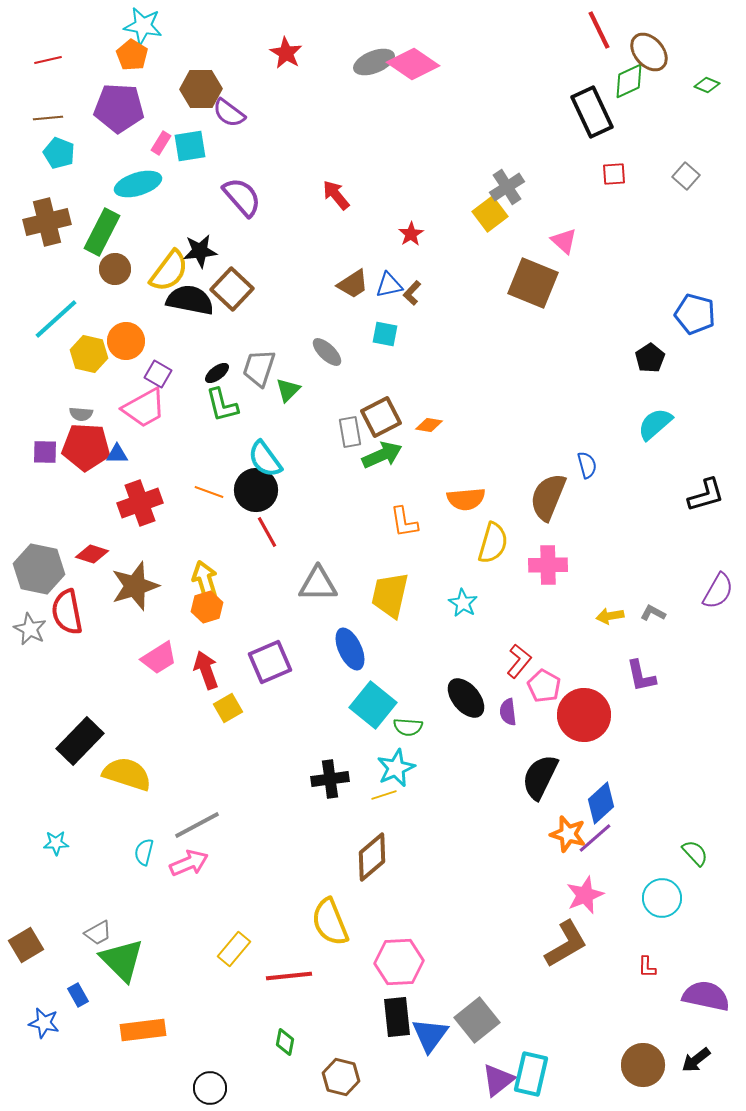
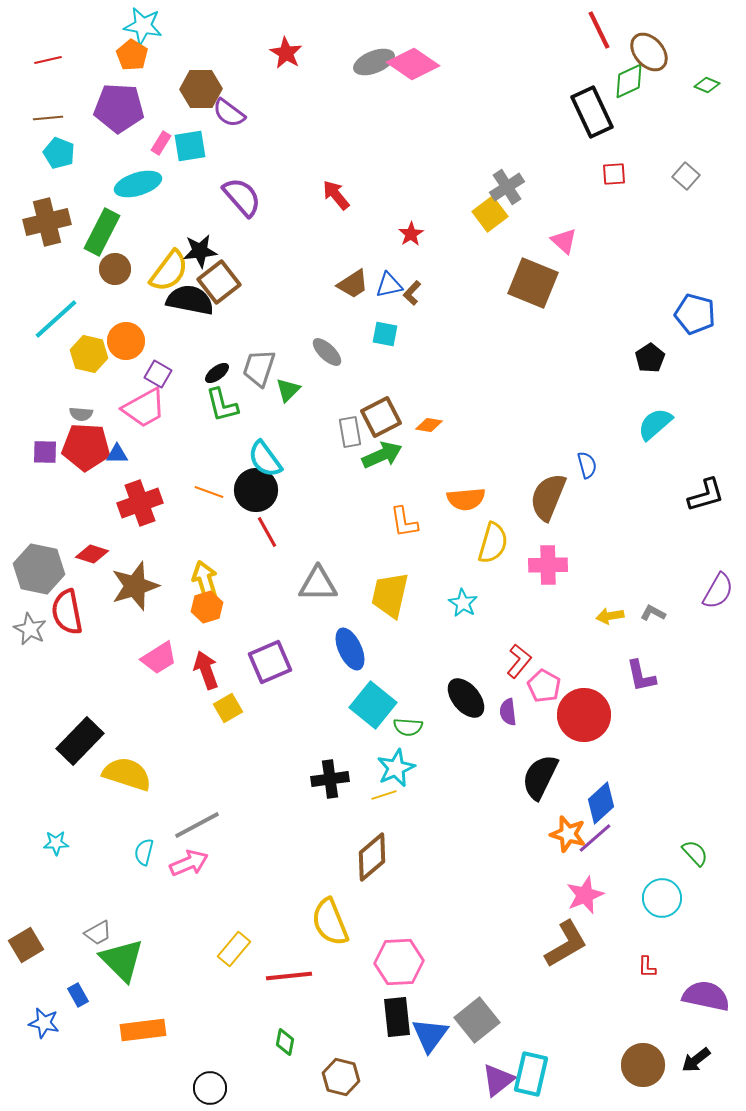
brown square at (232, 289): moved 13 px left, 7 px up; rotated 9 degrees clockwise
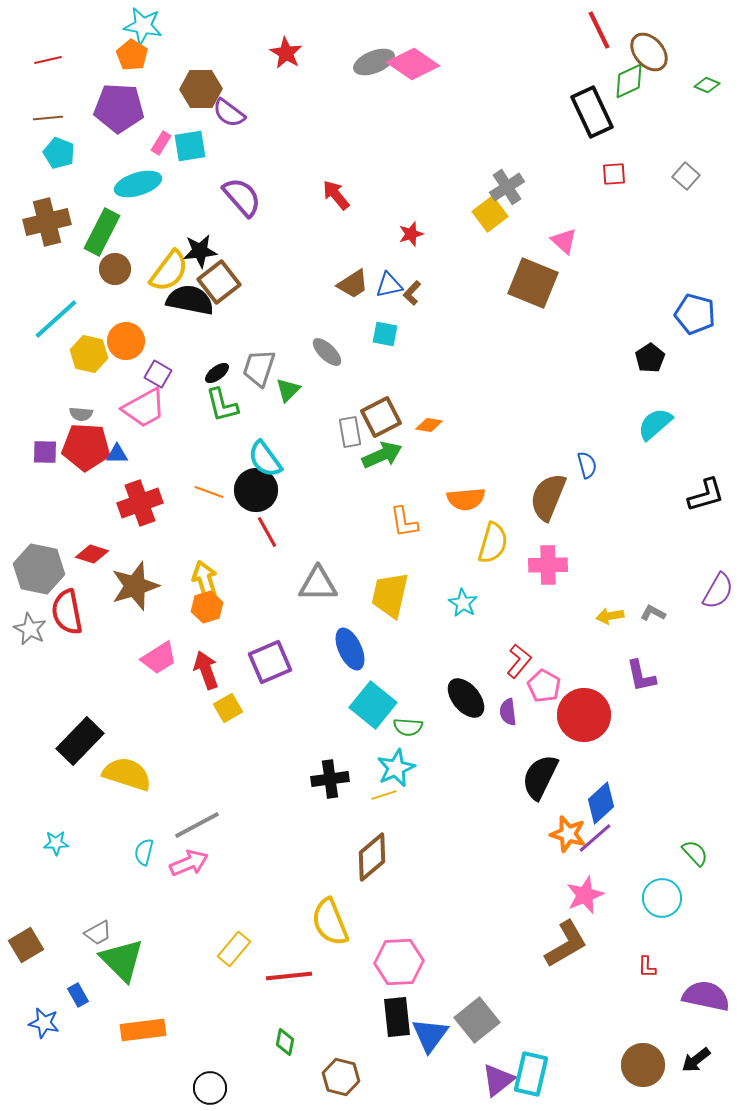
red star at (411, 234): rotated 15 degrees clockwise
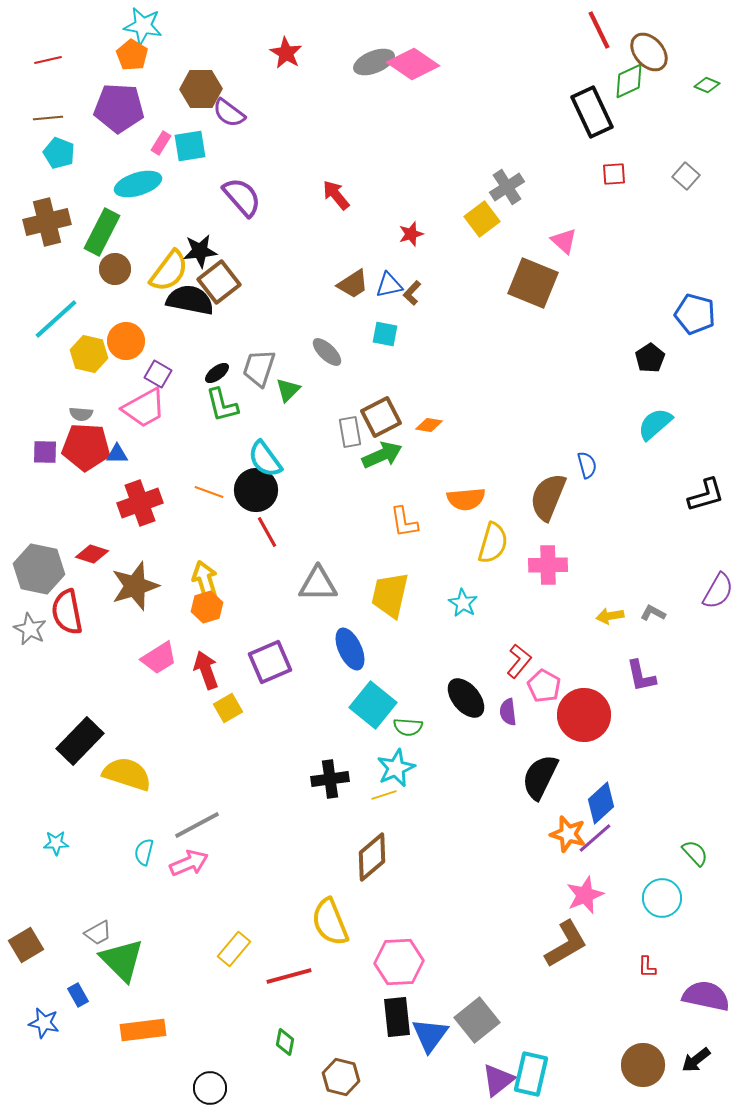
yellow square at (490, 214): moved 8 px left, 5 px down
red line at (289, 976): rotated 9 degrees counterclockwise
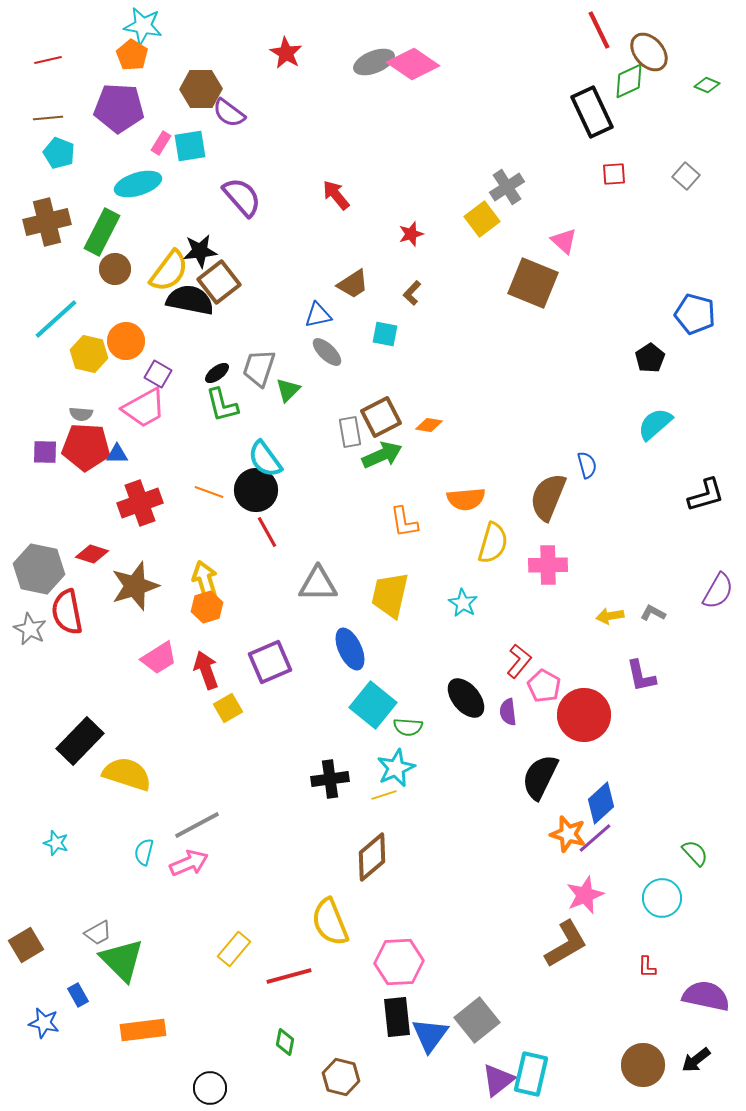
blue triangle at (389, 285): moved 71 px left, 30 px down
cyan star at (56, 843): rotated 20 degrees clockwise
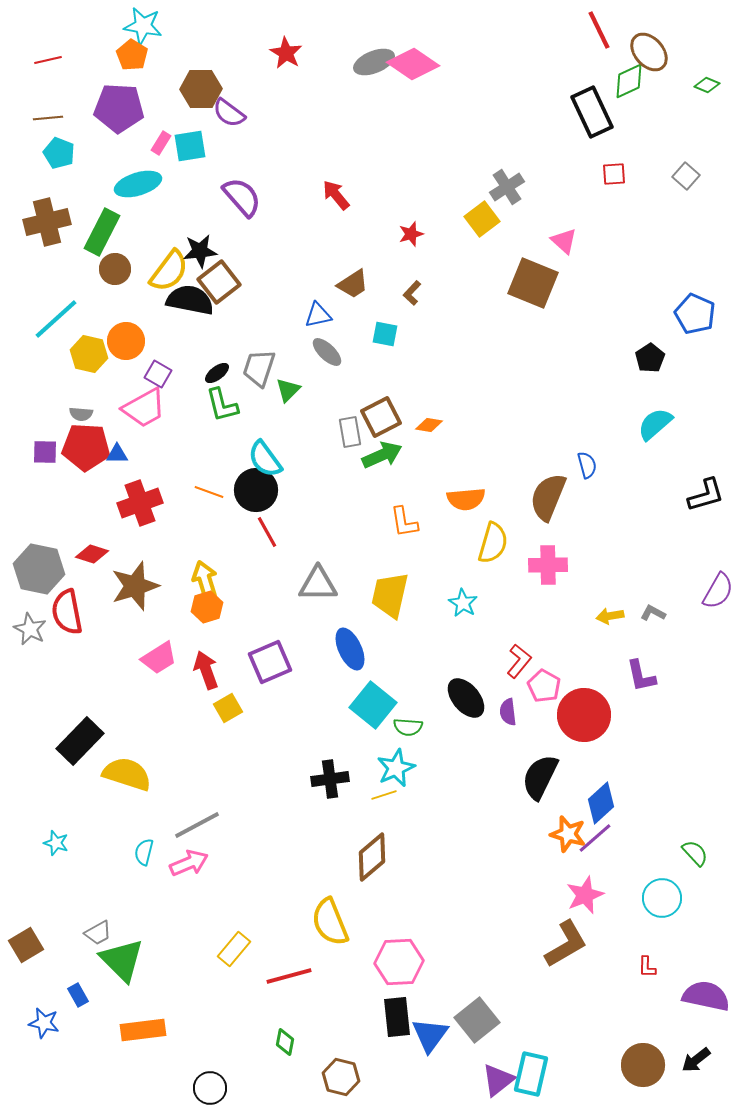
blue pentagon at (695, 314): rotated 9 degrees clockwise
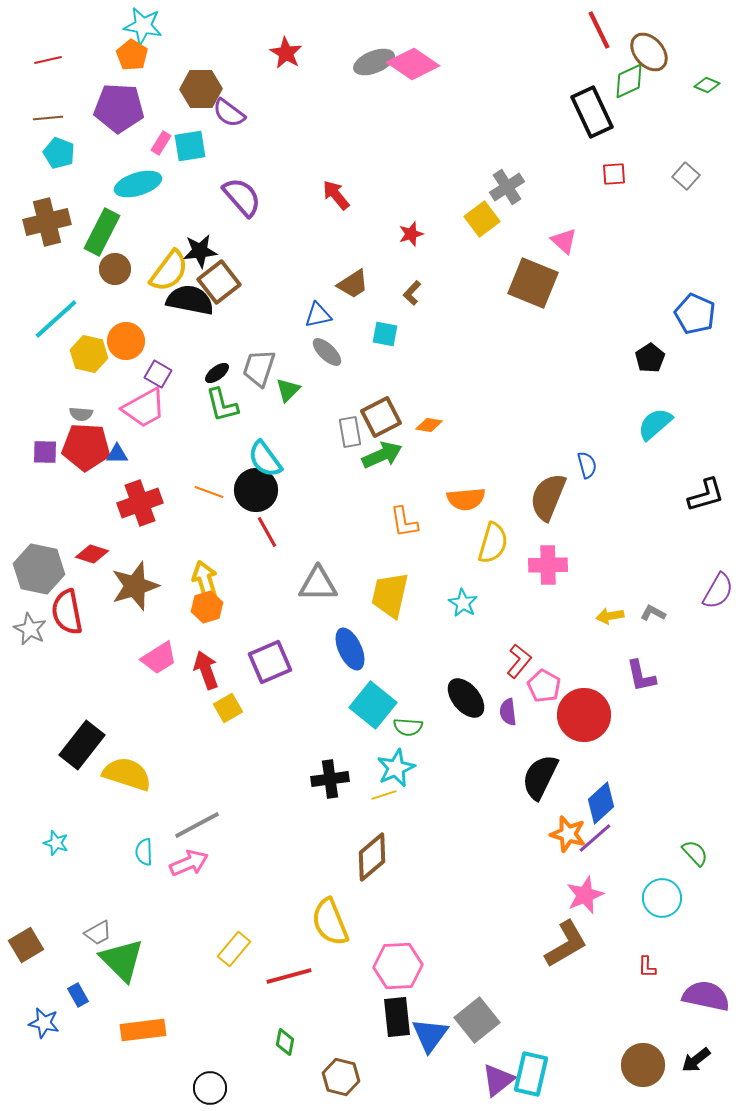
black rectangle at (80, 741): moved 2 px right, 4 px down; rotated 6 degrees counterclockwise
cyan semicircle at (144, 852): rotated 16 degrees counterclockwise
pink hexagon at (399, 962): moved 1 px left, 4 px down
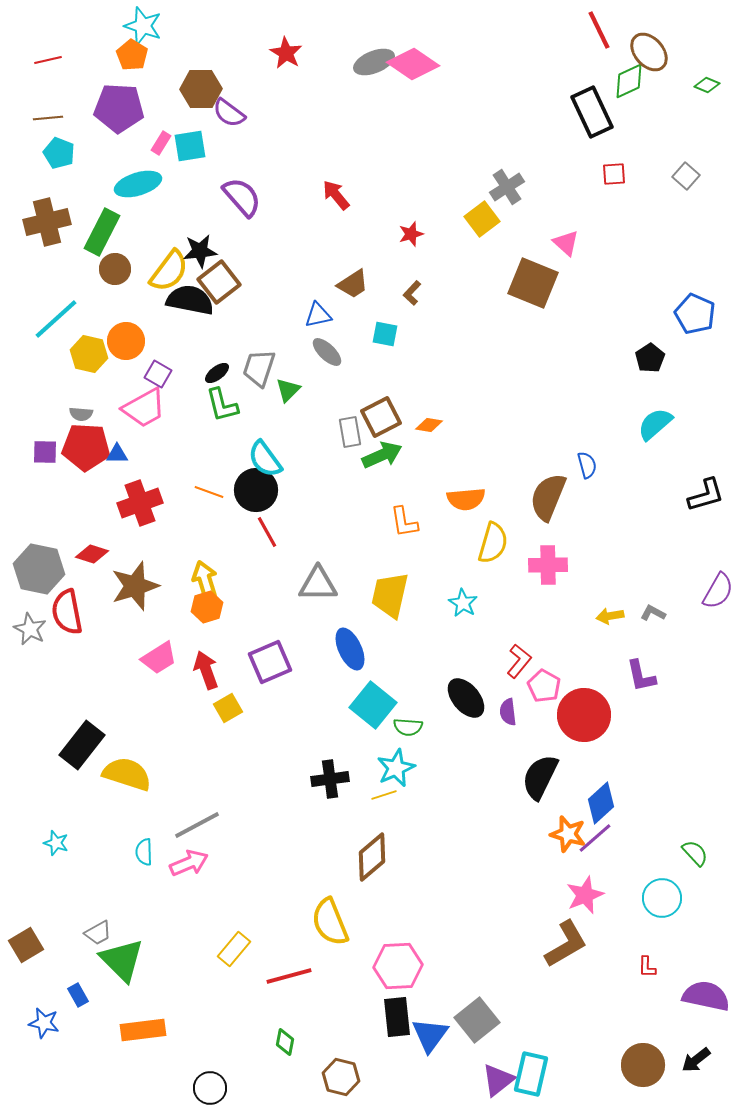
cyan star at (143, 26): rotated 9 degrees clockwise
pink triangle at (564, 241): moved 2 px right, 2 px down
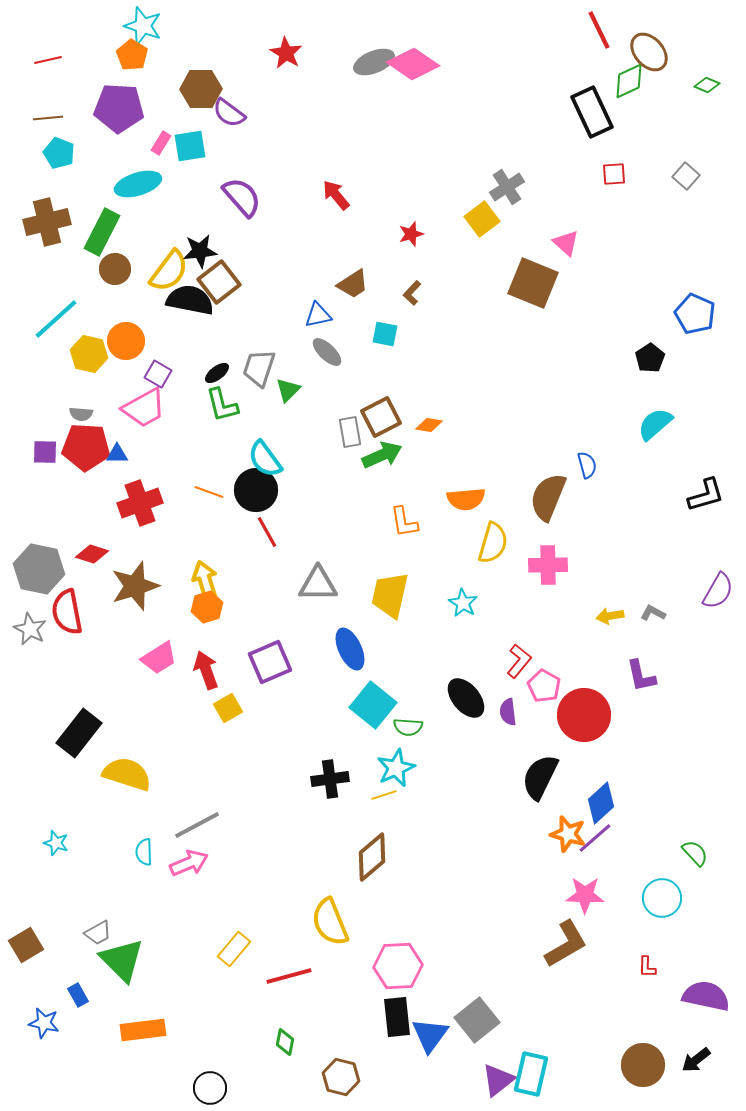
black rectangle at (82, 745): moved 3 px left, 12 px up
pink star at (585, 895): rotated 24 degrees clockwise
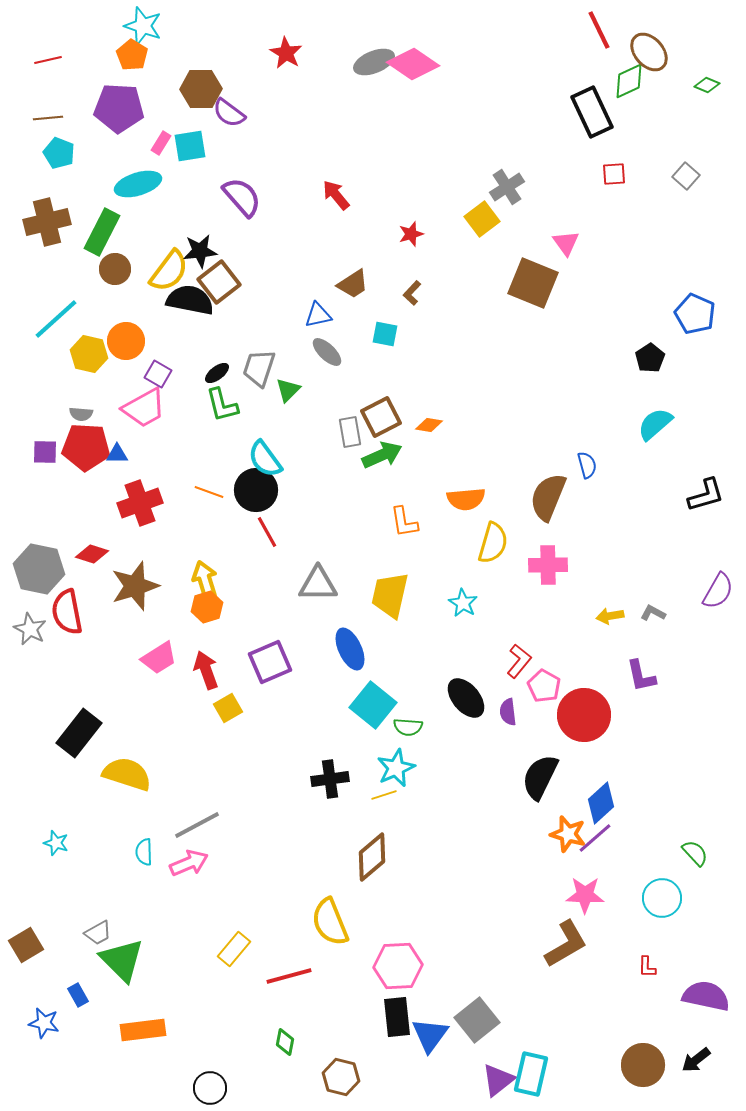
pink triangle at (566, 243): rotated 12 degrees clockwise
